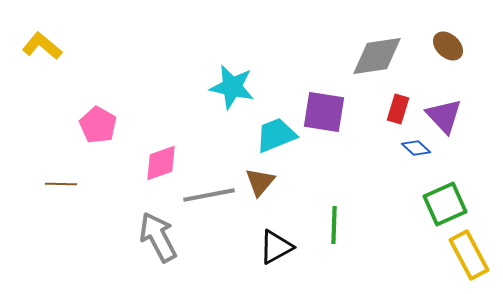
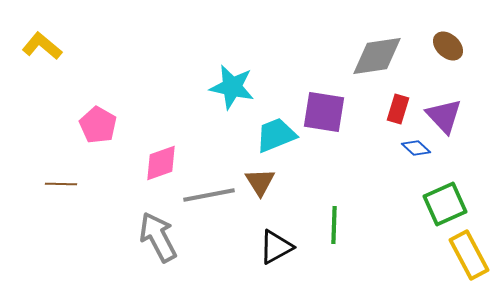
brown triangle: rotated 12 degrees counterclockwise
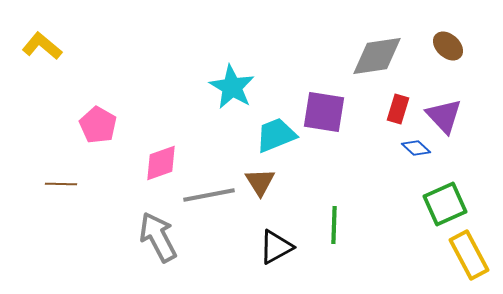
cyan star: rotated 18 degrees clockwise
